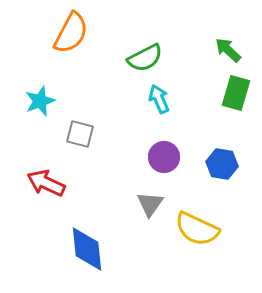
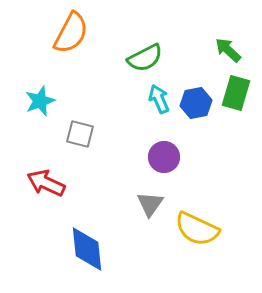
blue hexagon: moved 26 px left, 61 px up; rotated 20 degrees counterclockwise
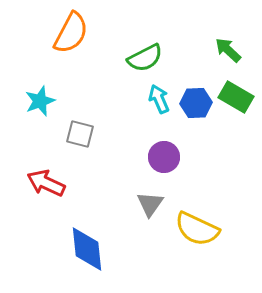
green rectangle: moved 4 px down; rotated 76 degrees counterclockwise
blue hexagon: rotated 8 degrees clockwise
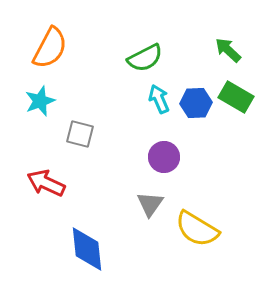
orange semicircle: moved 21 px left, 15 px down
yellow semicircle: rotated 6 degrees clockwise
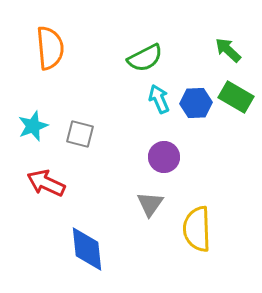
orange semicircle: rotated 33 degrees counterclockwise
cyan star: moved 7 px left, 25 px down
yellow semicircle: rotated 57 degrees clockwise
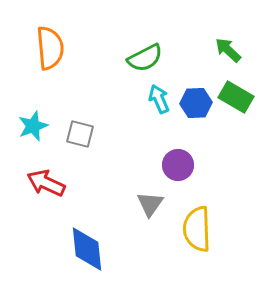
purple circle: moved 14 px right, 8 px down
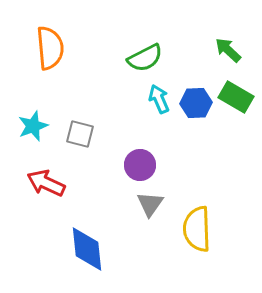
purple circle: moved 38 px left
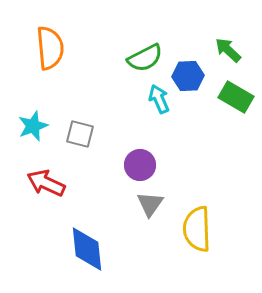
blue hexagon: moved 8 px left, 27 px up
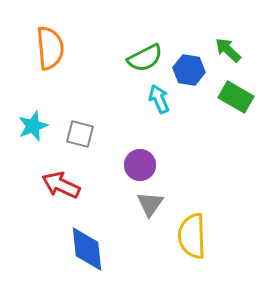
blue hexagon: moved 1 px right, 6 px up; rotated 12 degrees clockwise
red arrow: moved 15 px right, 2 px down
yellow semicircle: moved 5 px left, 7 px down
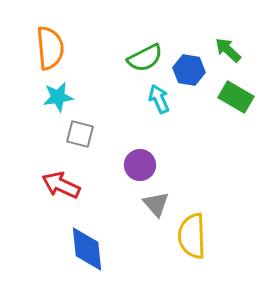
cyan star: moved 25 px right, 29 px up; rotated 12 degrees clockwise
gray triangle: moved 6 px right; rotated 16 degrees counterclockwise
